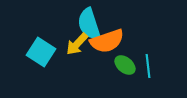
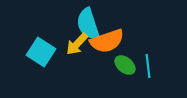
cyan semicircle: moved 1 px left
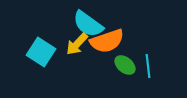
cyan semicircle: rotated 36 degrees counterclockwise
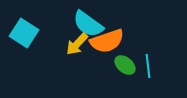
cyan square: moved 17 px left, 19 px up
